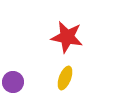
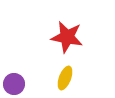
purple circle: moved 1 px right, 2 px down
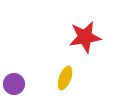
red star: moved 18 px right; rotated 20 degrees counterclockwise
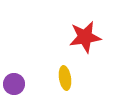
yellow ellipse: rotated 30 degrees counterclockwise
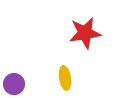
red star: moved 4 px up
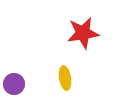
red star: moved 2 px left
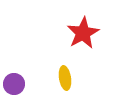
red star: rotated 20 degrees counterclockwise
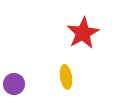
yellow ellipse: moved 1 px right, 1 px up
